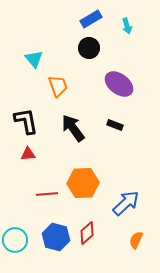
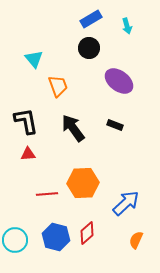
purple ellipse: moved 3 px up
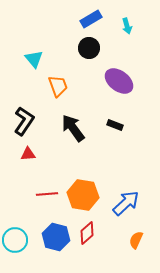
black L-shape: moved 2 px left; rotated 44 degrees clockwise
orange hexagon: moved 12 px down; rotated 12 degrees clockwise
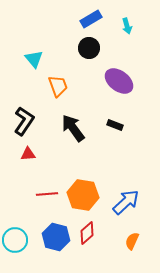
blue arrow: moved 1 px up
orange semicircle: moved 4 px left, 1 px down
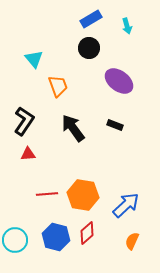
blue arrow: moved 3 px down
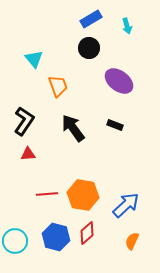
cyan circle: moved 1 px down
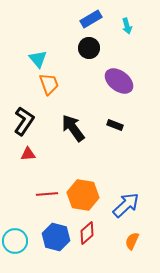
cyan triangle: moved 4 px right
orange trapezoid: moved 9 px left, 2 px up
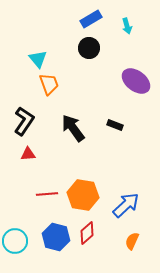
purple ellipse: moved 17 px right
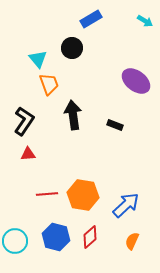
cyan arrow: moved 18 px right, 5 px up; rotated 42 degrees counterclockwise
black circle: moved 17 px left
black arrow: moved 13 px up; rotated 28 degrees clockwise
red diamond: moved 3 px right, 4 px down
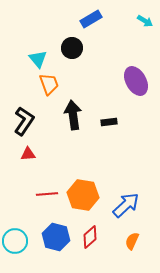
purple ellipse: rotated 24 degrees clockwise
black rectangle: moved 6 px left, 3 px up; rotated 28 degrees counterclockwise
